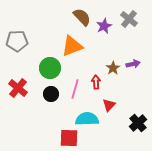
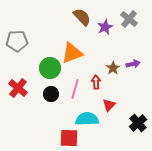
purple star: moved 1 px right, 1 px down
orange triangle: moved 7 px down
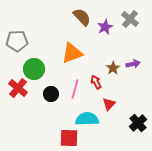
gray cross: moved 1 px right
green circle: moved 16 px left, 1 px down
red arrow: rotated 24 degrees counterclockwise
red triangle: moved 1 px up
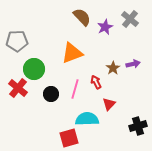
black cross: moved 3 px down; rotated 24 degrees clockwise
red square: rotated 18 degrees counterclockwise
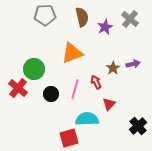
brown semicircle: rotated 30 degrees clockwise
gray pentagon: moved 28 px right, 26 px up
black cross: rotated 24 degrees counterclockwise
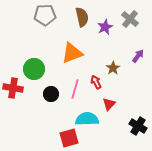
purple arrow: moved 5 px right, 8 px up; rotated 40 degrees counterclockwise
red cross: moved 5 px left; rotated 30 degrees counterclockwise
black cross: rotated 18 degrees counterclockwise
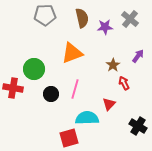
brown semicircle: moved 1 px down
purple star: rotated 21 degrees clockwise
brown star: moved 3 px up
red arrow: moved 28 px right, 1 px down
cyan semicircle: moved 1 px up
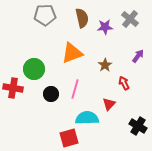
brown star: moved 8 px left
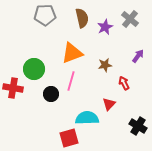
purple star: rotated 21 degrees counterclockwise
brown star: rotated 24 degrees clockwise
pink line: moved 4 px left, 8 px up
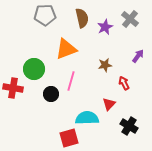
orange triangle: moved 6 px left, 4 px up
black cross: moved 9 px left
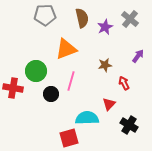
green circle: moved 2 px right, 2 px down
black cross: moved 1 px up
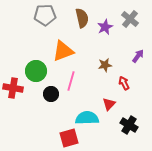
orange triangle: moved 3 px left, 2 px down
